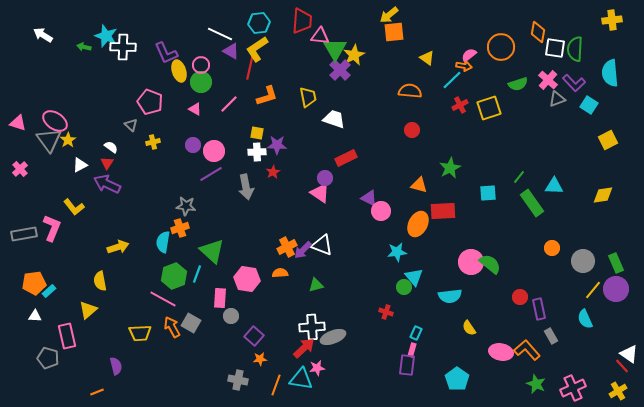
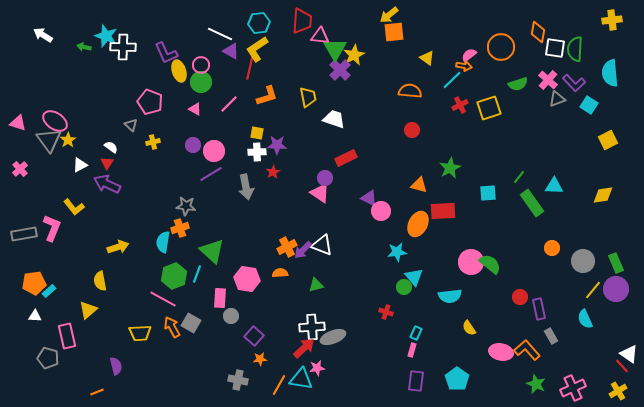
purple rectangle at (407, 365): moved 9 px right, 16 px down
orange line at (276, 385): moved 3 px right; rotated 10 degrees clockwise
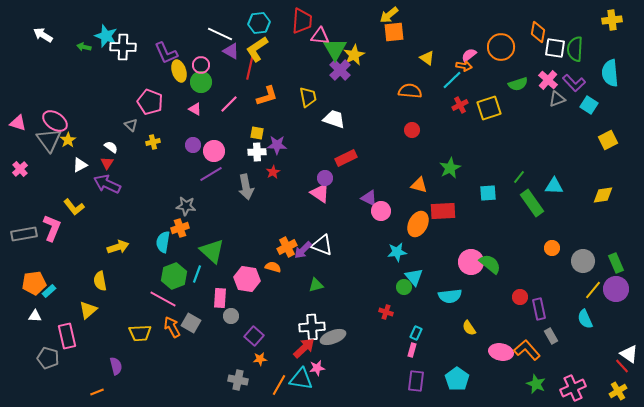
orange semicircle at (280, 273): moved 7 px left, 6 px up; rotated 21 degrees clockwise
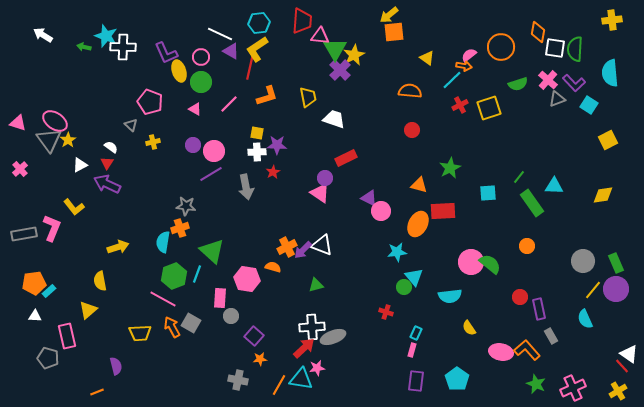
pink circle at (201, 65): moved 8 px up
orange circle at (552, 248): moved 25 px left, 2 px up
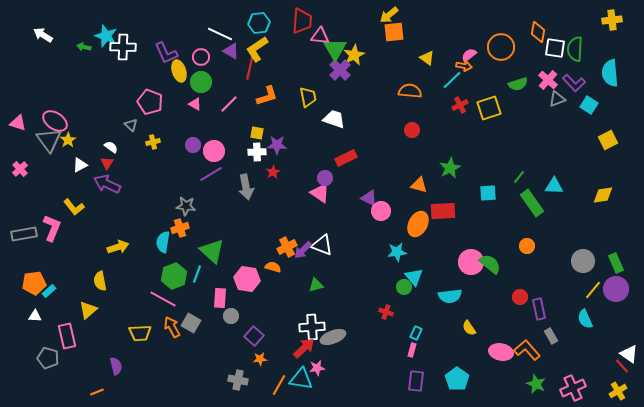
pink triangle at (195, 109): moved 5 px up
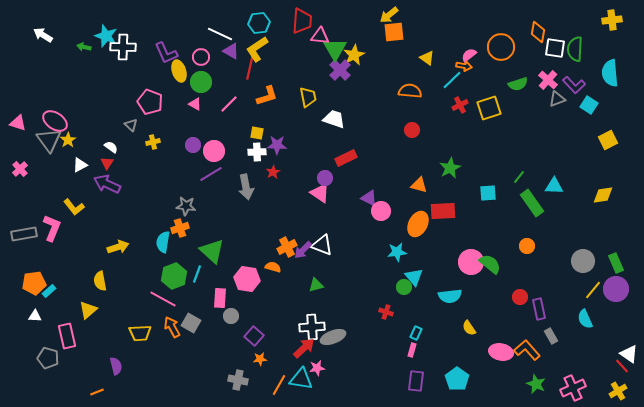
purple L-shape at (574, 83): moved 2 px down
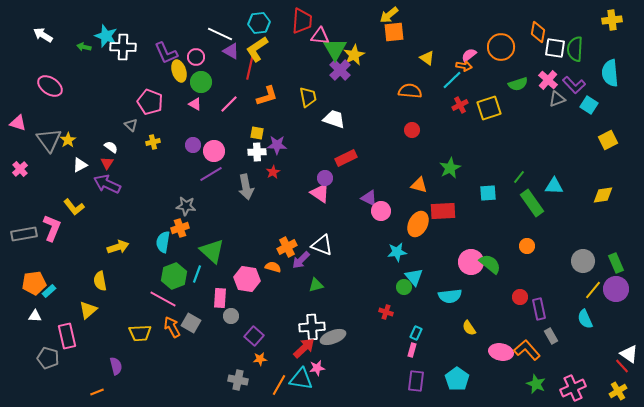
pink circle at (201, 57): moved 5 px left
pink ellipse at (55, 121): moved 5 px left, 35 px up
purple arrow at (303, 250): moved 2 px left, 10 px down
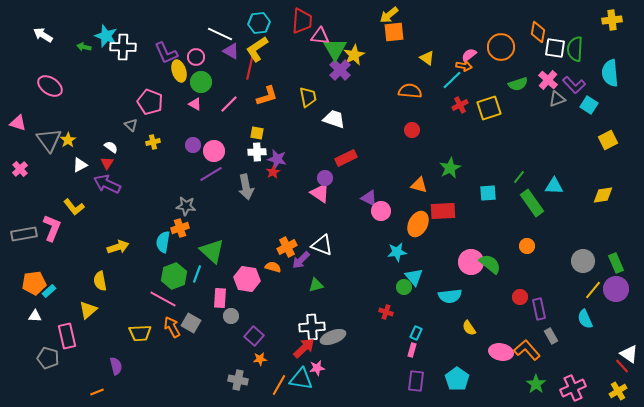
purple star at (277, 145): moved 14 px down; rotated 12 degrees clockwise
green star at (536, 384): rotated 12 degrees clockwise
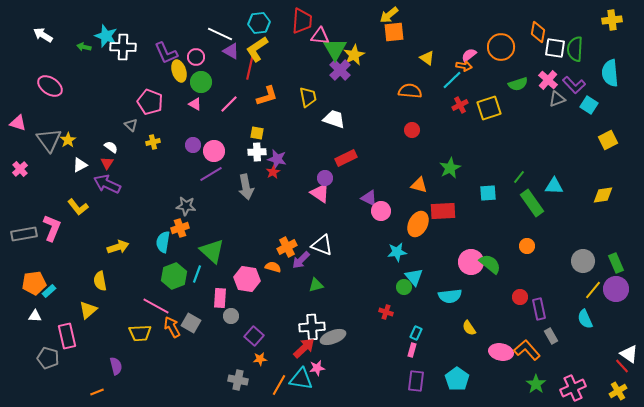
yellow L-shape at (74, 207): moved 4 px right
pink line at (163, 299): moved 7 px left, 7 px down
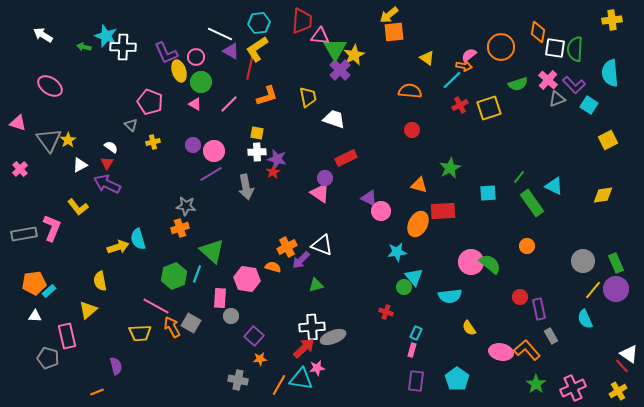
cyan triangle at (554, 186): rotated 24 degrees clockwise
cyan semicircle at (163, 242): moved 25 px left, 3 px up; rotated 25 degrees counterclockwise
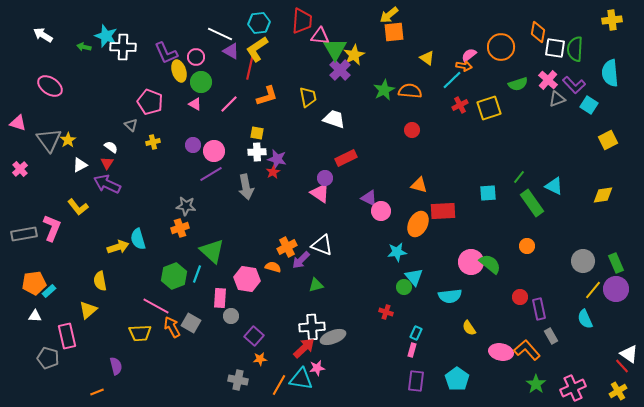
green star at (450, 168): moved 66 px left, 78 px up
